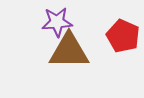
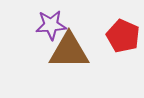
purple star: moved 6 px left, 3 px down
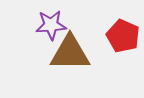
brown triangle: moved 1 px right, 2 px down
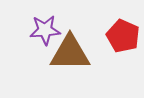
purple star: moved 6 px left, 5 px down
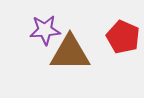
red pentagon: moved 1 px down
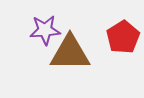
red pentagon: rotated 16 degrees clockwise
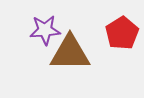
red pentagon: moved 1 px left, 4 px up
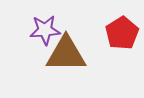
brown triangle: moved 4 px left, 1 px down
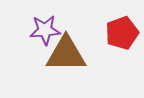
red pentagon: rotated 12 degrees clockwise
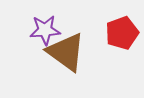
brown triangle: moved 2 px up; rotated 36 degrees clockwise
